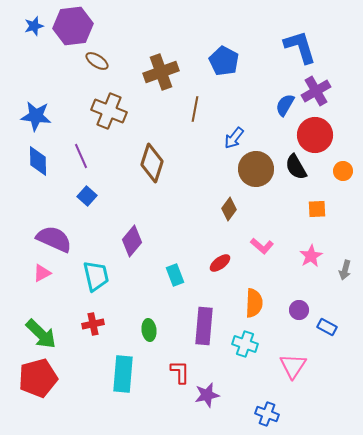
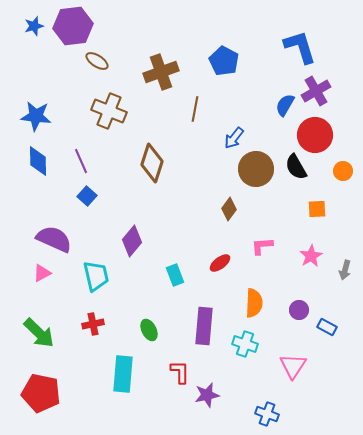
purple line at (81, 156): moved 5 px down
pink L-shape at (262, 246): rotated 135 degrees clockwise
green ellipse at (149, 330): rotated 20 degrees counterclockwise
green arrow at (41, 334): moved 2 px left, 1 px up
red pentagon at (38, 378): moved 3 px right, 15 px down; rotated 27 degrees clockwise
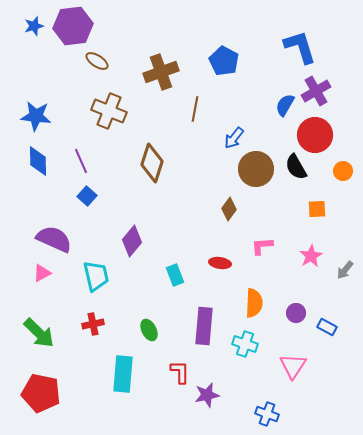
red ellipse at (220, 263): rotated 45 degrees clockwise
gray arrow at (345, 270): rotated 24 degrees clockwise
purple circle at (299, 310): moved 3 px left, 3 px down
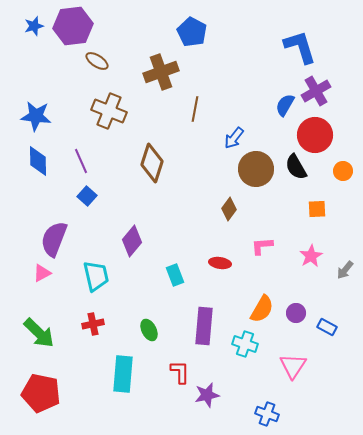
blue pentagon at (224, 61): moved 32 px left, 29 px up
purple semicircle at (54, 239): rotated 93 degrees counterclockwise
orange semicircle at (254, 303): moved 8 px right, 6 px down; rotated 28 degrees clockwise
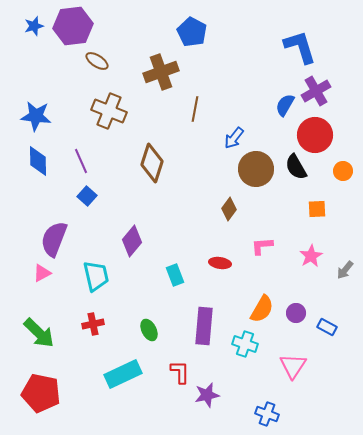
cyan rectangle at (123, 374): rotated 60 degrees clockwise
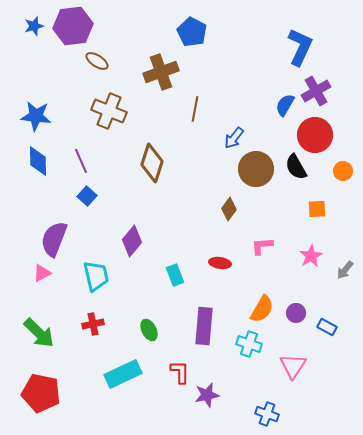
blue L-shape at (300, 47): rotated 42 degrees clockwise
cyan cross at (245, 344): moved 4 px right
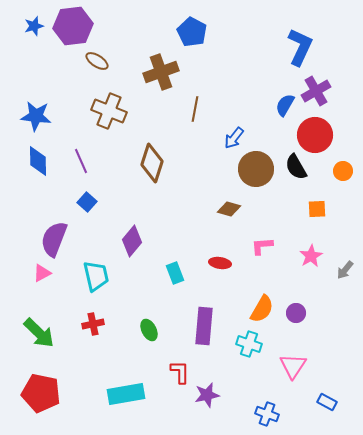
blue square at (87, 196): moved 6 px down
brown diamond at (229, 209): rotated 70 degrees clockwise
cyan rectangle at (175, 275): moved 2 px up
blue rectangle at (327, 327): moved 75 px down
cyan rectangle at (123, 374): moved 3 px right, 20 px down; rotated 15 degrees clockwise
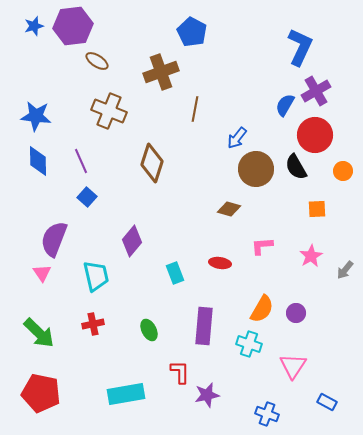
blue arrow at (234, 138): moved 3 px right
blue square at (87, 202): moved 5 px up
pink triangle at (42, 273): rotated 36 degrees counterclockwise
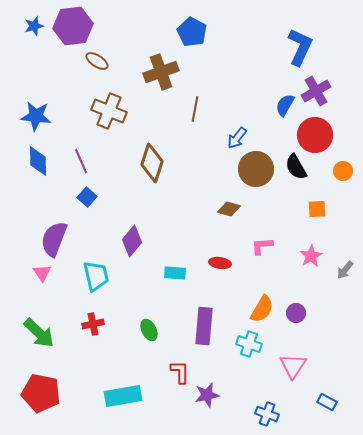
cyan rectangle at (175, 273): rotated 65 degrees counterclockwise
cyan rectangle at (126, 394): moved 3 px left, 2 px down
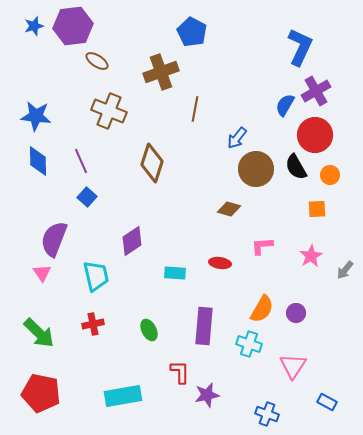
orange circle at (343, 171): moved 13 px left, 4 px down
purple diamond at (132, 241): rotated 16 degrees clockwise
